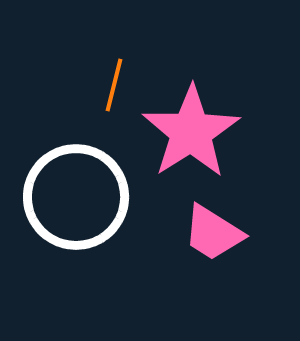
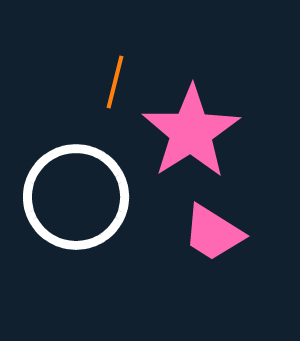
orange line: moved 1 px right, 3 px up
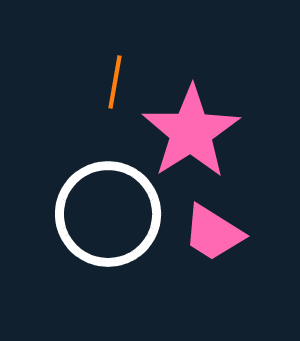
orange line: rotated 4 degrees counterclockwise
white circle: moved 32 px right, 17 px down
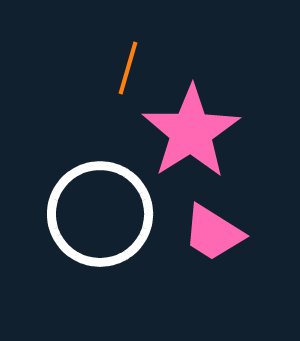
orange line: moved 13 px right, 14 px up; rotated 6 degrees clockwise
white circle: moved 8 px left
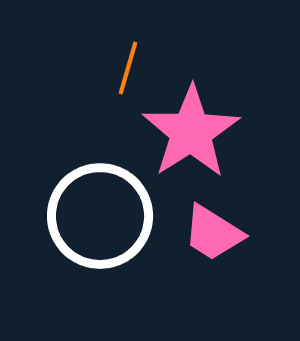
white circle: moved 2 px down
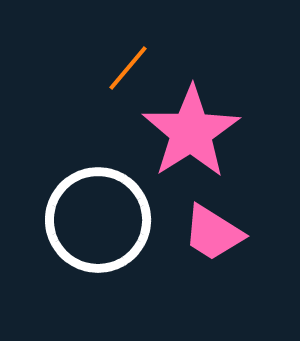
orange line: rotated 24 degrees clockwise
white circle: moved 2 px left, 4 px down
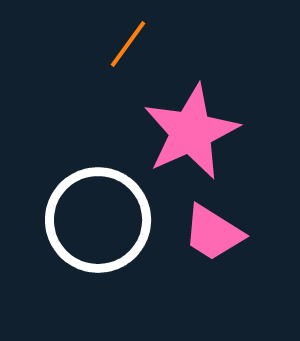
orange line: moved 24 px up; rotated 4 degrees counterclockwise
pink star: rotated 8 degrees clockwise
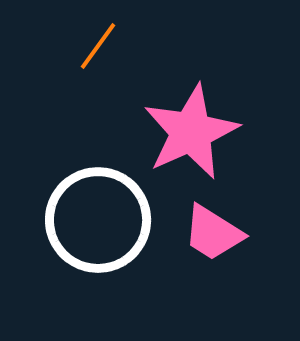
orange line: moved 30 px left, 2 px down
